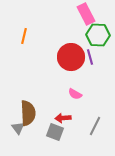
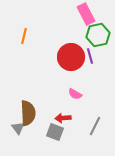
green hexagon: rotated 15 degrees counterclockwise
purple line: moved 1 px up
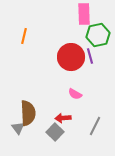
pink rectangle: moved 2 px left; rotated 25 degrees clockwise
gray square: rotated 24 degrees clockwise
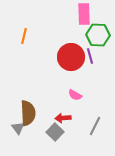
green hexagon: rotated 15 degrees clockwise
pink semicircle: moved 1 px down
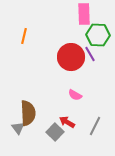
purple line: moved 2 px up; rotated 14 degrees counterclockwise
red arrow: moved 4 px right, 4 px down; rotated 35 degrees clockwise
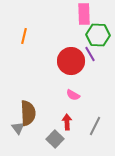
red circle: moved 4 px down
pink semicircle: moved 2 px left
red arrow: rotated 56 degrees clockwise
gray square: moved 7 px down
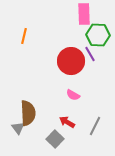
red arrow: rotated 56 degrees counterclockwise
